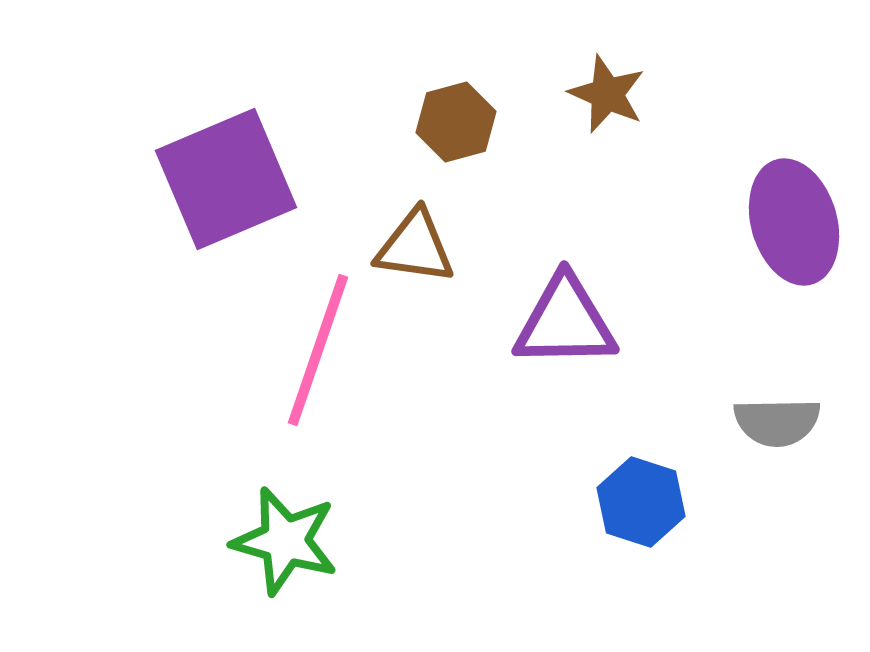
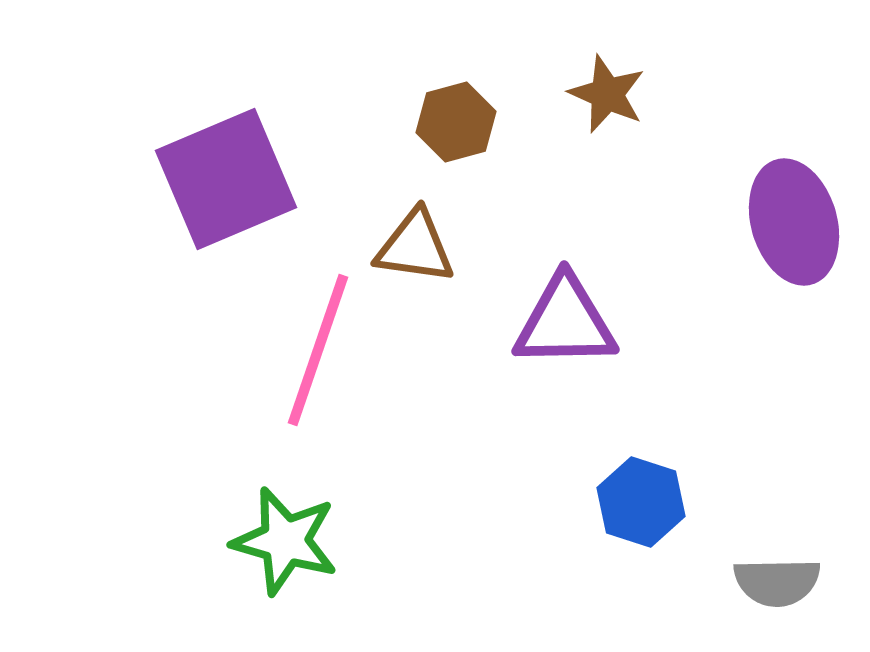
gray semicircle: moved 160 px down
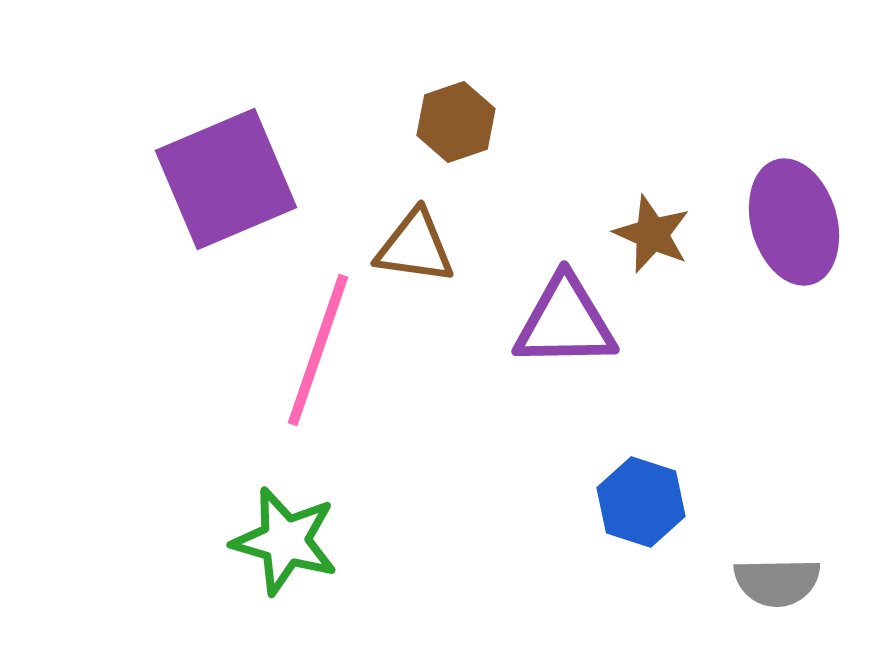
brown star: moved 45 px right, 140 px down
brown hexagon: rotated 4 degrees counterclockwise
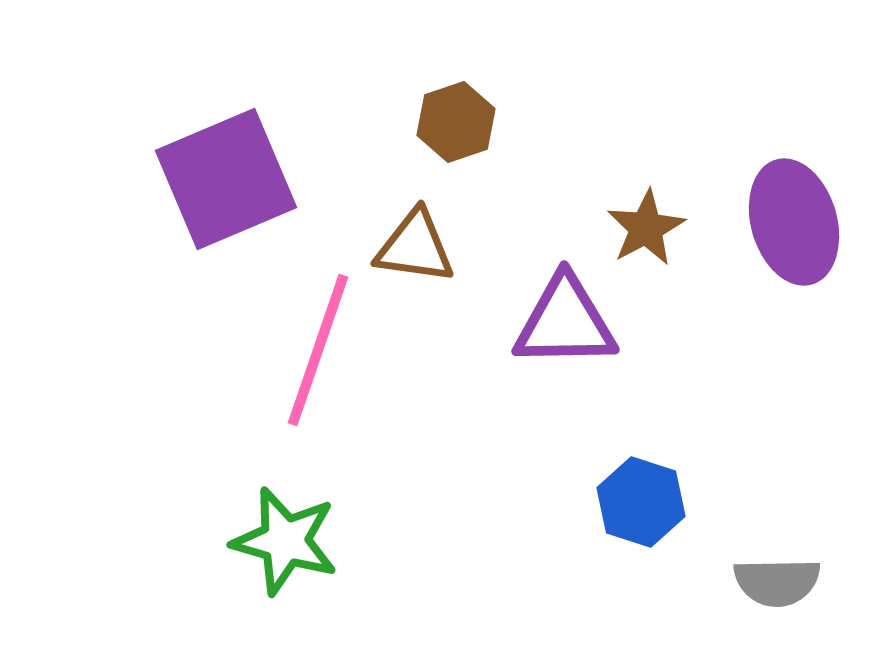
brown star: moved 6 px left, 6 px up; rotated 20 degrees clockwise
